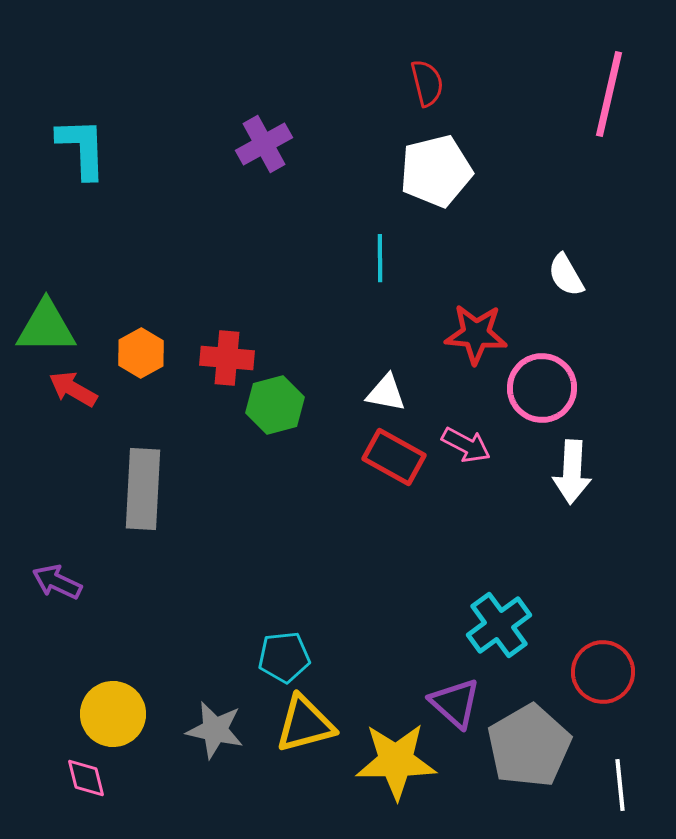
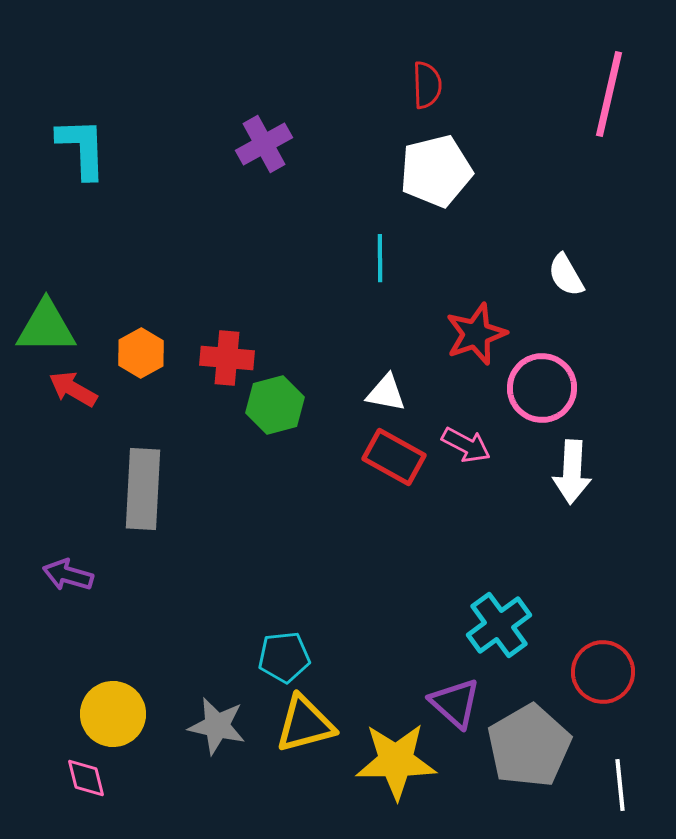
red semicircle: moved 2 px down; rotated 12 degrees clockwise
red star: rotated 24 degrees counterclockwise
purple arrow: moved 11 px right, 7 px up; rotated 9 degrees counterclockwise
gray star: moved 2 px right, 4 px up
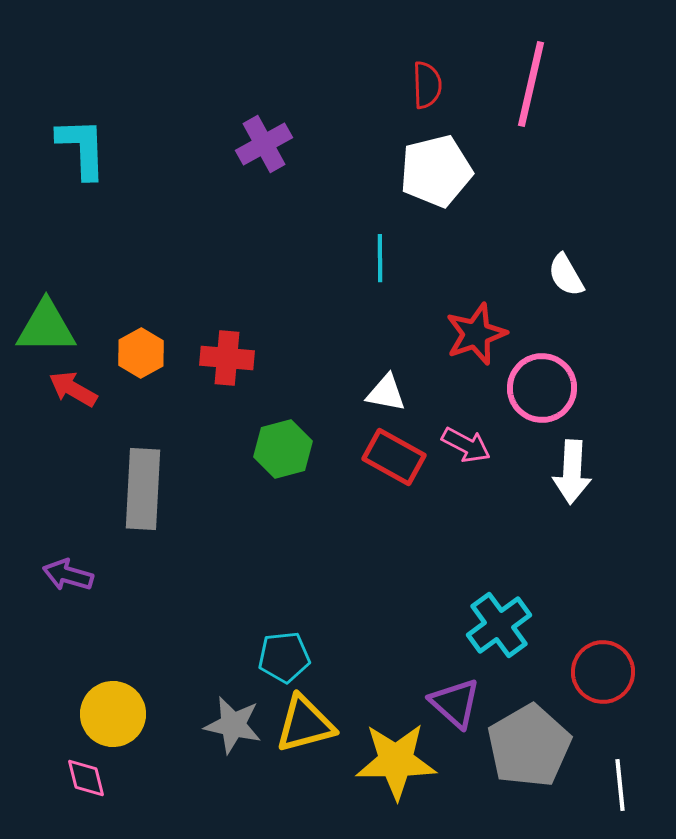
pink line: moved 78 px left, 10 px up
green hexagon: moved 8 px right, 44 px down
gray star: moved 16 px right, 1 px up
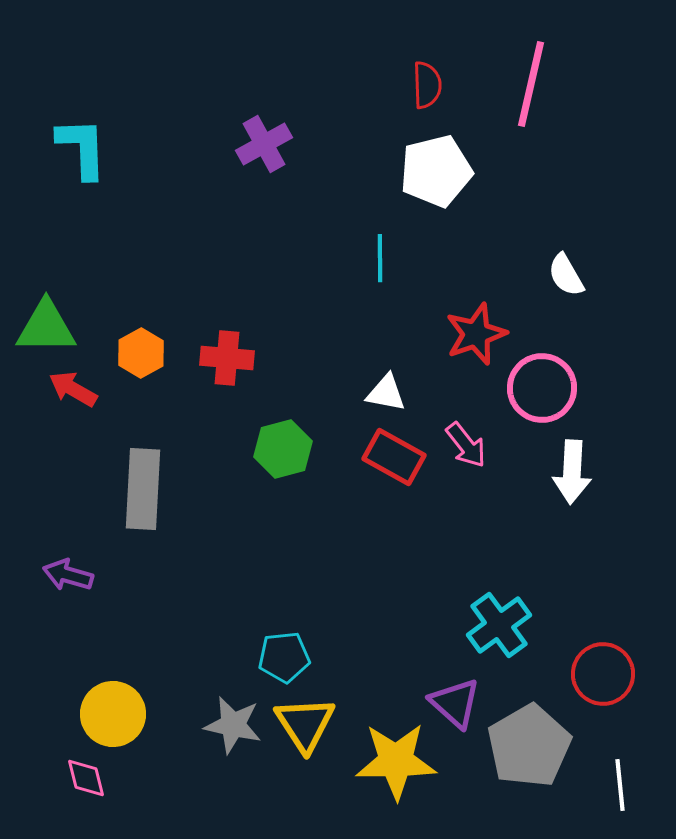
pink arrow: rotated 24 degrees clockwise
red circle: moved 2 px down
yellow triangle: rotated 48 degrees counterclockwise
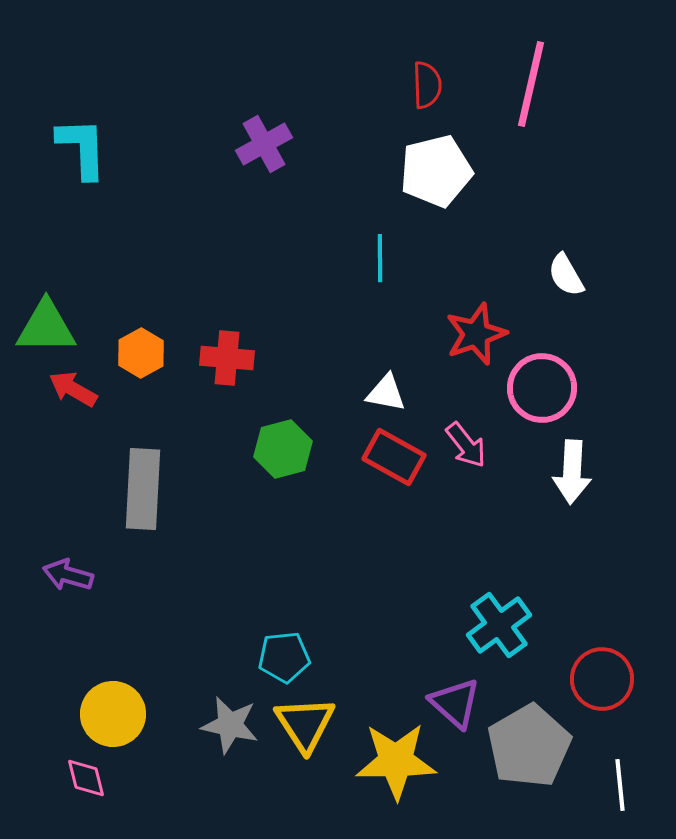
red circle: moved 1 px left, 5 px down
gray star: moved 3 px left
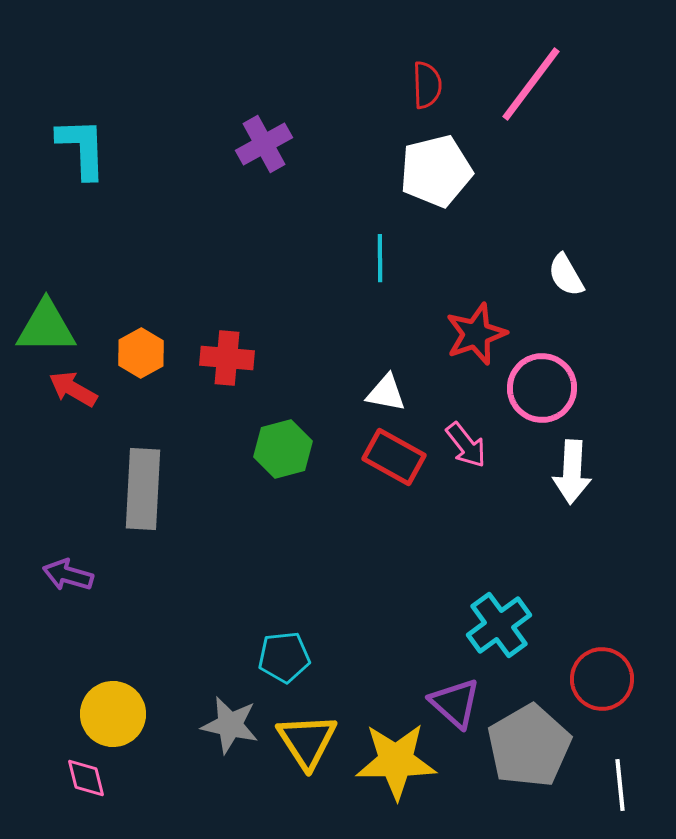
pink line: rotated 24 degrees clockwise
yellow triangle: moved 2 px right, 17 px down
